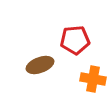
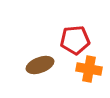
orange cross: moved 4 px left, 10 px up
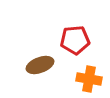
orange cross: moved 10 px down
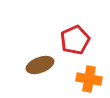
red pentagon: rotated 20 degrees counterclockwise
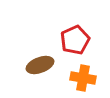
orange cross: moved 6 px left, 1 px up
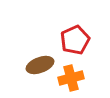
orange cross: moved 12 px left; rotated 25 degrees counterclockwise
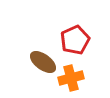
brown ellipse: moved 3 px right, 3 px up; rotated 56 degrees clockwise
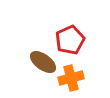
red pentagon: moved 5 px left
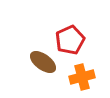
orange cross: moved 11 px right, 1 px up
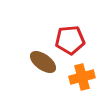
red pentagon: rotated 20 degrees clockwise
